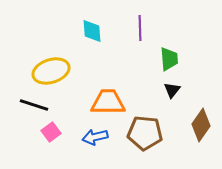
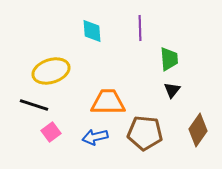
brown diamond: moved 3 px left, 5 px down
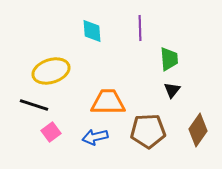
brown pentagon: moved 3 px right, 2 px up; rotated 8 degrees counterclockwise
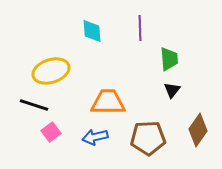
brown pentagon: moved 7 px down
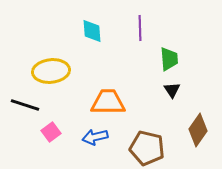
yellow ellipse: rotated 12 degrees clockwise
black triangle: rotated 12 degrees counterclockwise
black line: moved 9 px left
brown pentagon: moved 1 px left, 10 px down; rotated 16 degrees clockwise
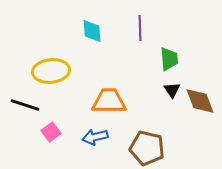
orange trapezoid: moved 1 px right, 1 px up
brown diamond: moved 2 px right, 29 px up; rotated 56 degrees counterclockwise
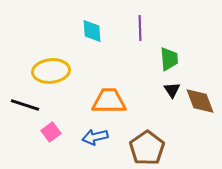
brown pentagon: rotated 24 degrees clockwise
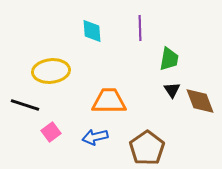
green trapezoid: rotated 15 degrees clockwise
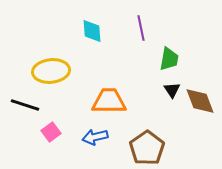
purple line: moved 1 px right; rotated 10 degrees counterclockwise
